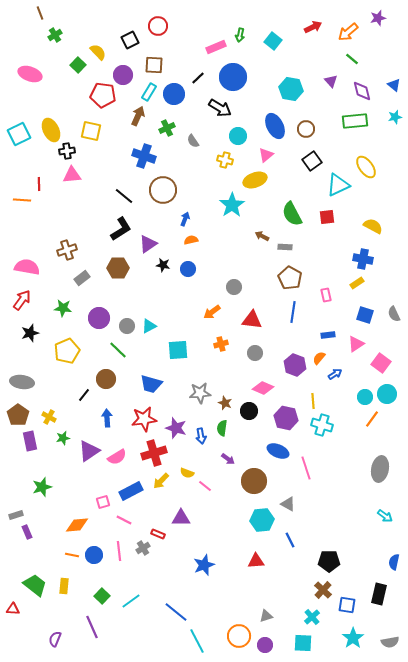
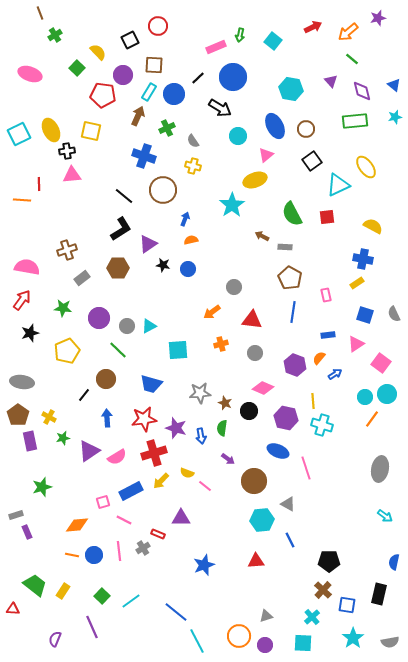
green square at (78, 65): moved 1 px left, 3 px down
yellow cross at (225, 160): moved 32 px left, 6 px down
yellow rectangle at (64, 586): moved 1 px left, 5 px down; rotated 28 degrees clockwise
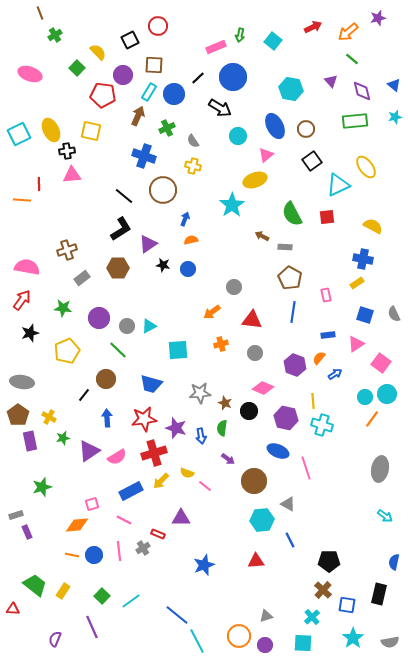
pink square at (103, 502): moved 11 px left, 2 px down
blue line at (176, 612): moved 1 px right, 3 px down
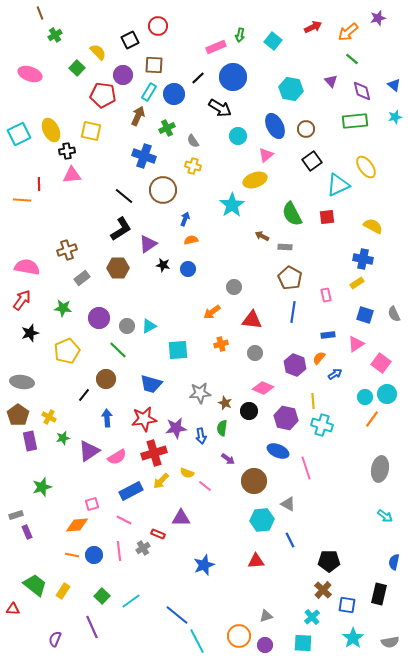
purple star at (176, 428): rotated 25 degrees counterclockwise
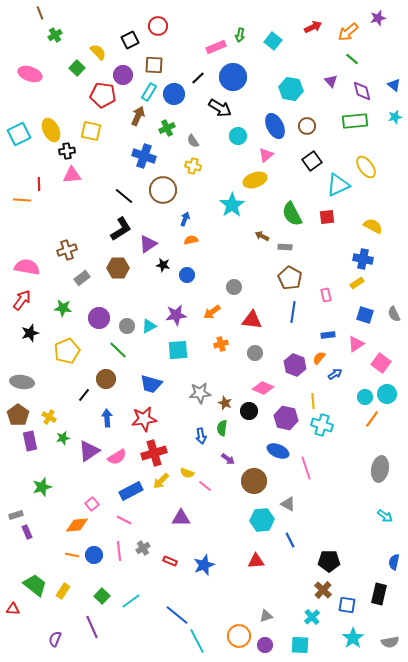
brown circle at (306, 129): moved 1 px right, 3 px up
blue circle at (188, 269): moved 1 px left, 6 px down
purple star at (176, 428): moved 113 px up
pink square at (92, 504): rotated 24 degrees counterclockwise
red rectangle at (158, 534): moved 12 px right, 27 px down
cyan square at (303, 643): moved 3 px left, 2 px down
